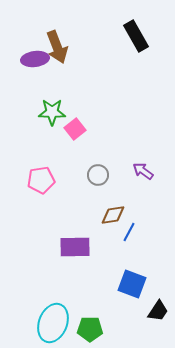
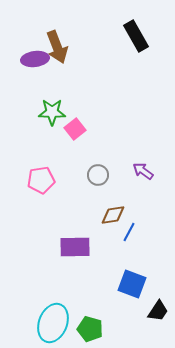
green pentagon: rotated 15 degrees clockwise
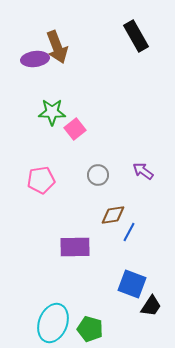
black trapezoid: moved 7 px left, 5 px up
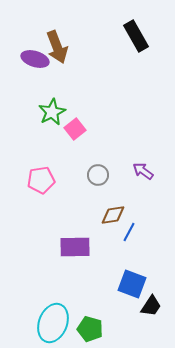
purple ellipse: rotated 24 degrees clockwise
green star: rotated 28 degrees counterclockwise
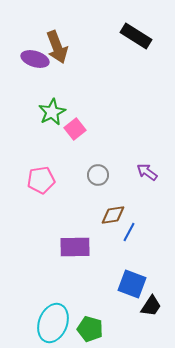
black rectangle: rotated 28 degrees counterclockwise
purple arrow: moved 4 px right, 1 px down
